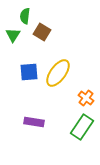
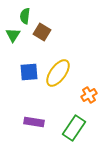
orange cross: moved 3 px right, 3 px up; rotated 21 degrees clockwise
green rectangle: moved 8 px left, 1 px down
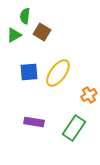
green triangle: moved 1 px right; rotated 28 degrees clockwise
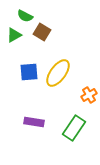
green semicircle: rotated 70 degrees counterclockwise
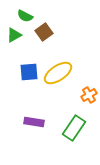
brown square: moved 2 px right; rotated 24 degrees clockwise
yellow ellipse: rotated 20 degrees clockwise
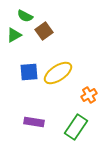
brown square: moved 1 px up
green rectangle: moved 2 px right, 1 px up
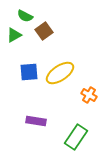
yellow ellipse: moved 2 px right
orange cross: rotated 28 degrees counterclockwise
purple rectangle: moved 2 px right, 1 px up
green rectangle: moved 10 px down
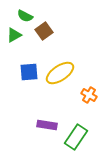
purple rectangle: moved 11 px right, 4 px down
